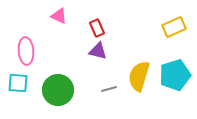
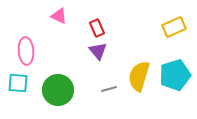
purple triangle: rotated 36 degrees clockwise
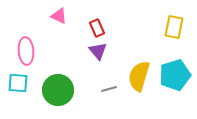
yellow rectangle: rotated 55 degrees counterclockwise
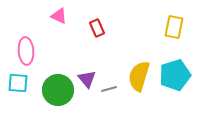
purple triangle: moved 11 px left, 28 px down
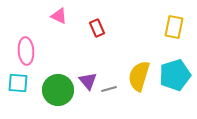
purple triangle: moved 1 px right, 2 px down
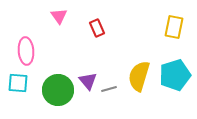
pink triangle: rotated 30 degrees clockwise
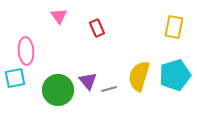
cyan square: moved 3 px left, 5 px up; rotated 15 degrees counterclockwise
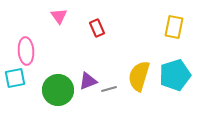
purple triangle: rotated 48 degrees clockwise
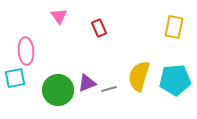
red rectangle: moved 2 px right
cyan pentagon: moved 5 px down; rotated 12 degrees clockwise
purple triangle: moved 1 px left, 2 px down
